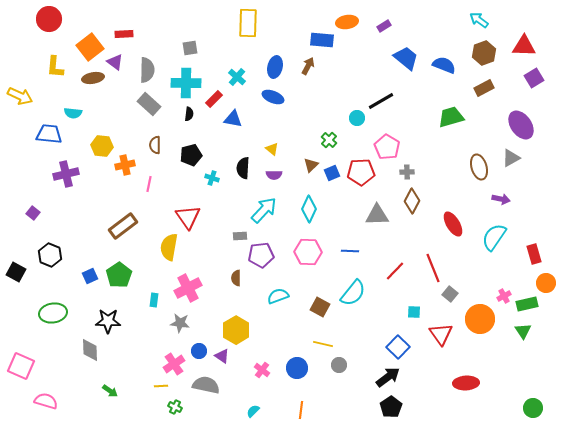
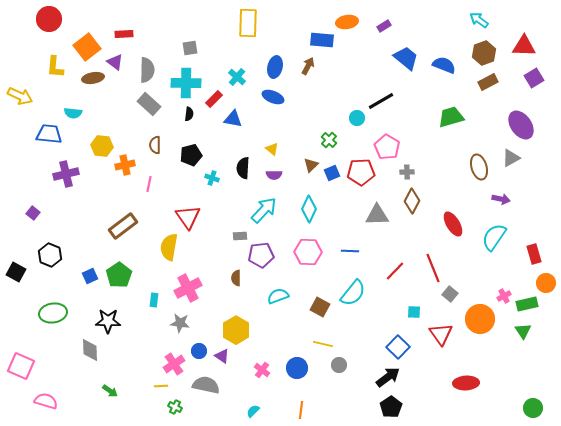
orange square at (90, 47): moved 3 px left
brown rectangle at (484, 88): moved 4 px right, 6 px up
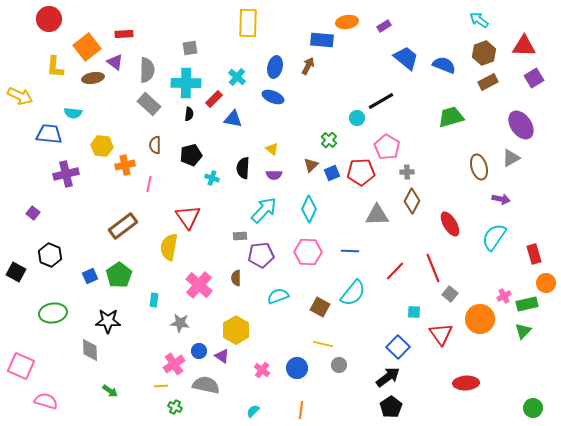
red ellipse at (453, 224): moved 3 px left
pink cross at (188, 288): moved 11 px right, 3 px up; rotated 20 degrees counterclockwise
green triangle at (523, 331): rotated 18 degrees clockwise
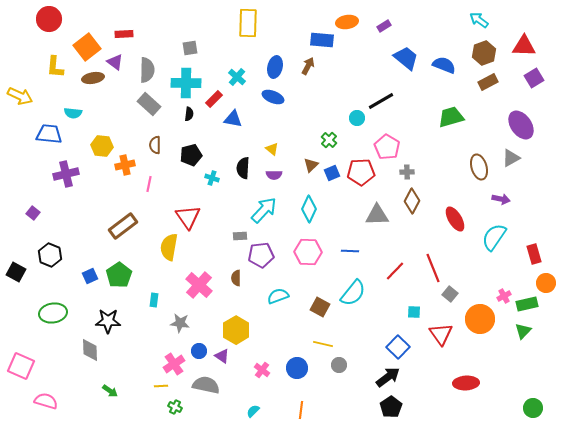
red ellipse at (450, 224): moved 5 px right, 5 px up
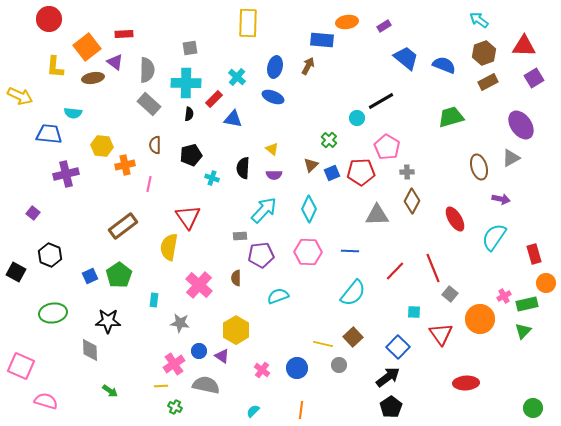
brown square at (320, 307): moved 33 px right, 30 px down; rotated 18 degrees clockwise
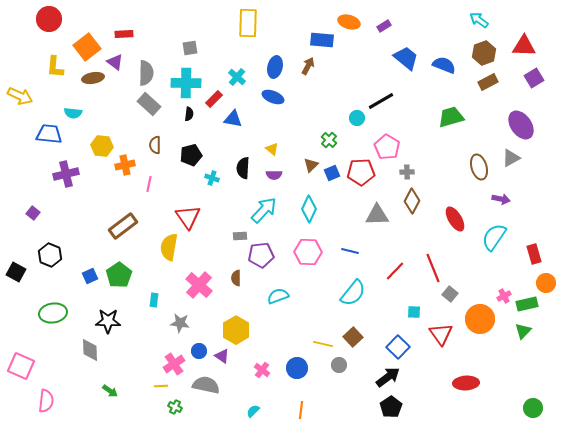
orange ellipse at (347, 22): moved 2 px right; rotated 25 degrees clockwise
gray semicircle at (147, 70): moved 1 px left, 3 px down
blue line at (350, 251): rotated 12 degrees clockwise
pink semicircle at (46, 401): rotated 80 degrees clockwise
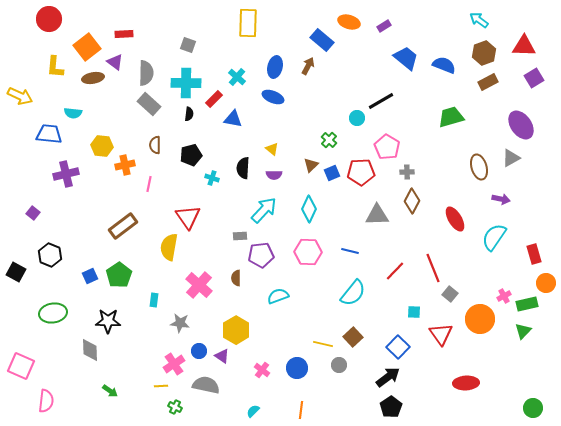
blue rectangle at (322, 40): rotated 35 degrees clockwise
gray square at (190, 48): moved 2 px left, 3 px up; rotated 28 degrees clockwise
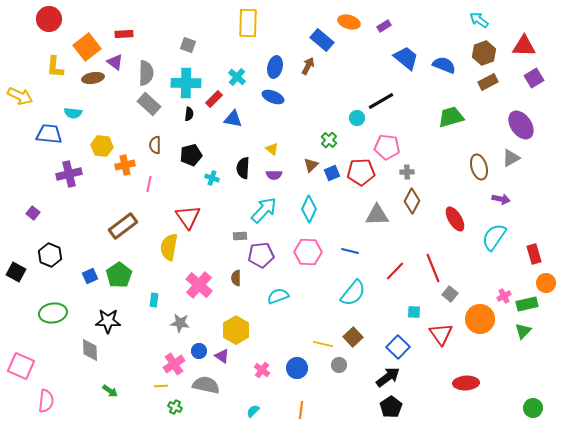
pink pentagon at (387, 147): rotated 25 degrees counterclockwise
purple cross at (66, 174): moved 3 px right
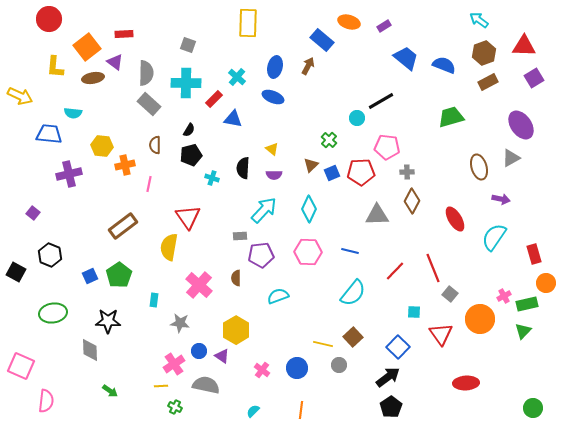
black semicircle at (189, 114): moved 16 px down; rotated 24 degrees clockwise
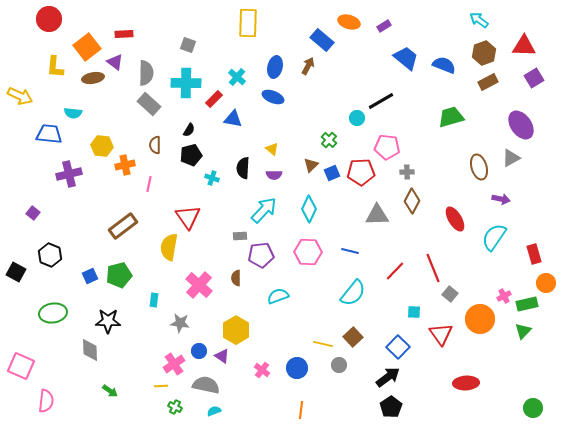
green pentagon at (119, 275): rotated 20 degrees clockwise
cyan semicircle at (253, 411): moved 39 px left; rotated 24 degrees clockwise
